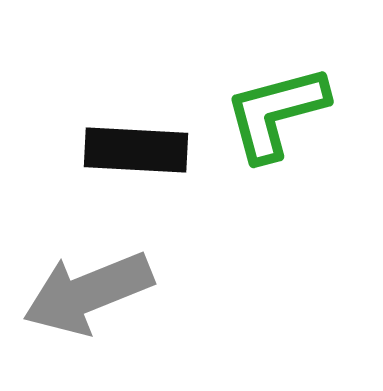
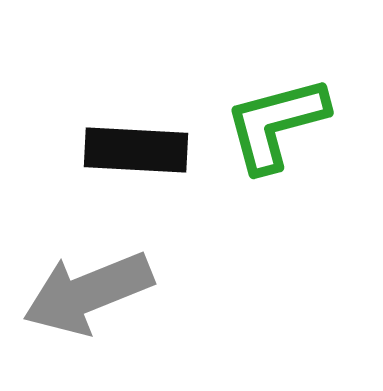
green L-shape: moved 11 px down
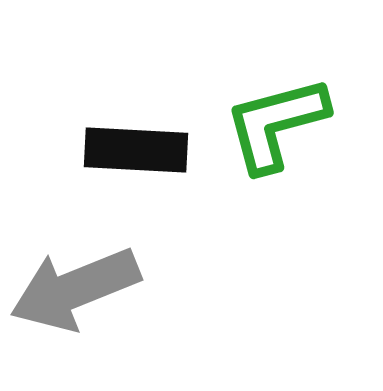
gray arrow: moved 13 px left, 4 px up
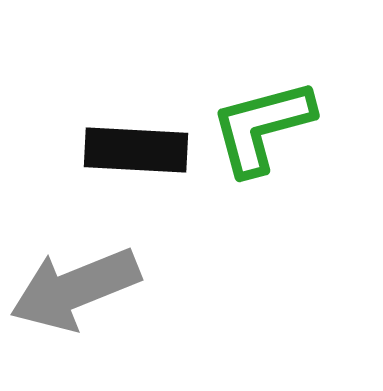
green L-shape: moved 14 px left, 3 px down
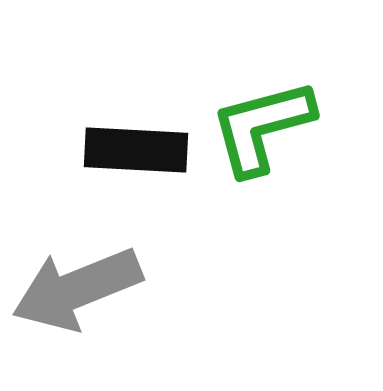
gray arrow: moved 2 px right
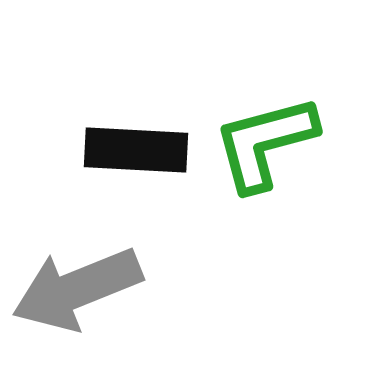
green L-shape: moved 3 px right, 16 px down
